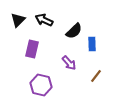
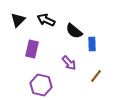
black arrow: moved 2 px right
black semicircle: rotated 84 degrees clockwise
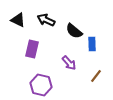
black triangle: rotated 49 degrees counterclockwise
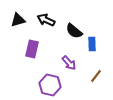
black triangle: rotated 42 degrees counterclockwise
purple hexagon: moved 9 px right
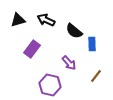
purple rectangle: rotated 24 degrees clockwise
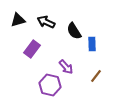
black arrow: moved 2 px down
black semicircle: rotated 18 degrees clockwise
purple arrow: moved 3 px left, 4 px down
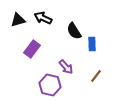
black arrow: moved 3 px left, 4 px up
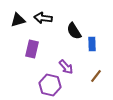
black arrow: rotated 18 degrees counterclockwise
purple rectangle: rotated 24 degrees counterclockwise
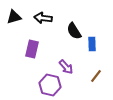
black triangle: moved 4 px left, 3 px up
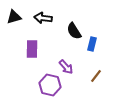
blue rectangle: rotated 16 degrees clockwise
purple rectangle: rotated 12 degrees counterclockwise
